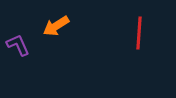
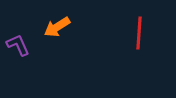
orange arrow: moved 1 px right, 1 px down
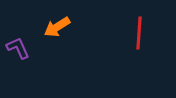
purple L-shape: moved 3 px down
